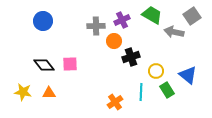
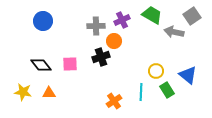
black cross: moved 30 px left
black diamond: moved 3 px left
orange cross: moved 1 px left, 1 px up
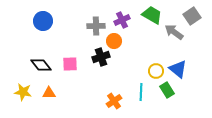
gray arrow: rotated 24 degrees clockwise
blue triangle: moved 10 px left, 6 px up
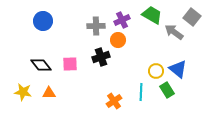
gray square: moved 1 px down; rotated 18 degrees counterclockwise
orange circle: moved 4 px right, 1 px up
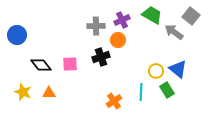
gray square: moved 1 px left, 1 px up
blue circle: moved 26 px left, 14 px down
yellow star: rotated 12 degrees clockwise
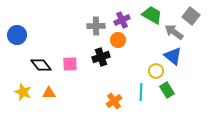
blue triangle: moved 5 px left, 13 px up
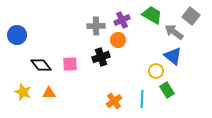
cyan line: moved 1 px right, 7 px down
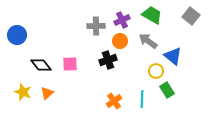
gray arrow: moved 26 px left, 9 px down
orange circle: moved 2 px right, 1 px down
black cross: moved 7 px right, 3 px down
orange triangle: moved 2 px left; rotated 40 degrees counterclockwise
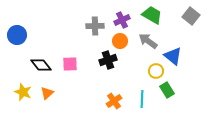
gray cross: moved 1 px left
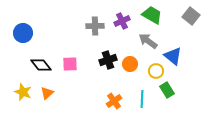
purple cross: moved 1 px down
blue circle: moved 6 px right, 2 px up
orange circle: moved 10 px right, 23 px down
